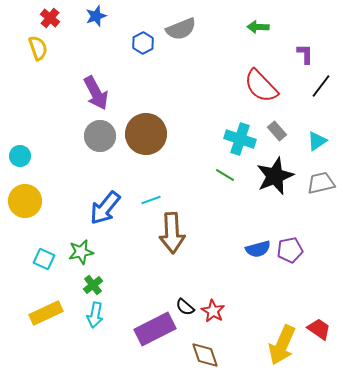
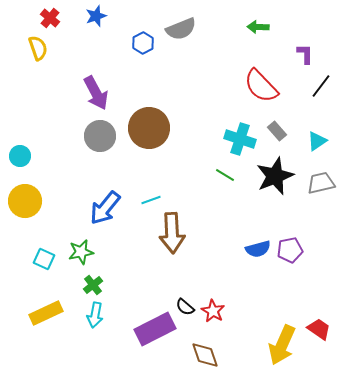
brown circle: moved 3 px right, 6 px up
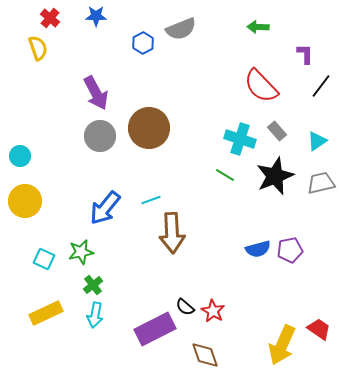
blue star: rotated 20 degrees clockwise
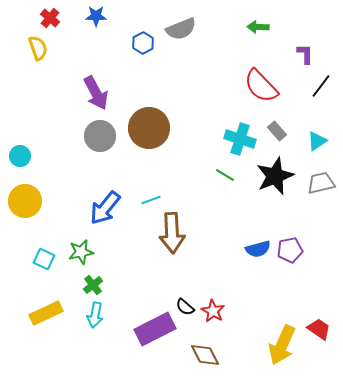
brown diamond: rotated 8 degrees counterclockwise
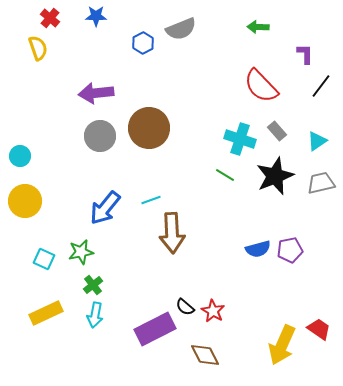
purple arrow: rotated 112 degrees clockwise
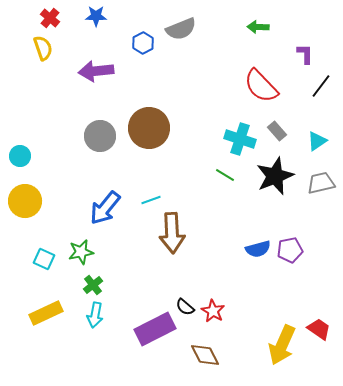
yellow semicircle: moved 5 px right
purple arrow: moved 22 px up
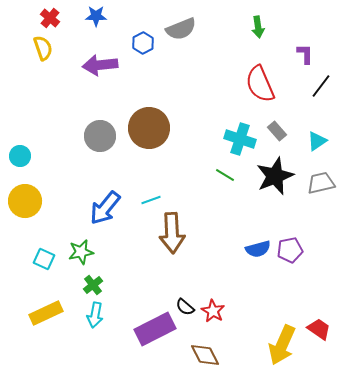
green arrow: rotated 100 degrees counterclockwise
purple arrow: moved 4 px right, 6 px up
red semicircle: moved 1 px left, 2 px up; rotated 21 degrees clockwise
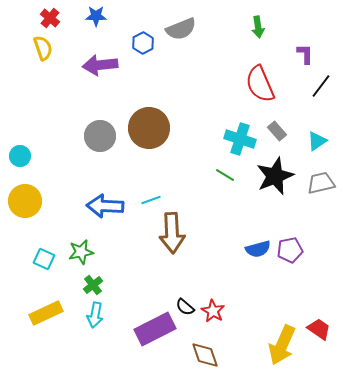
blue arrow: moved 2 px up; rotated 54 degrees clockwise
brown diamond: rotated 8 degrees clockwise
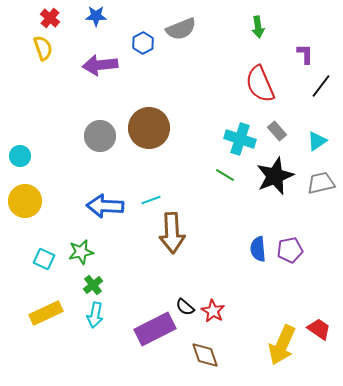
blue semicircle: rotated 100 degrees clockwise
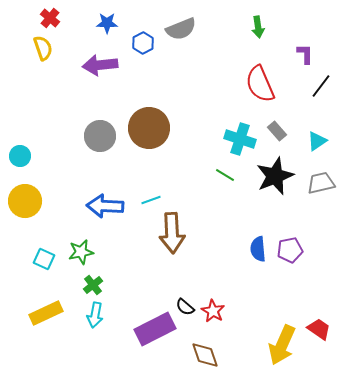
blue star: moved 11 px right, 7 px down
